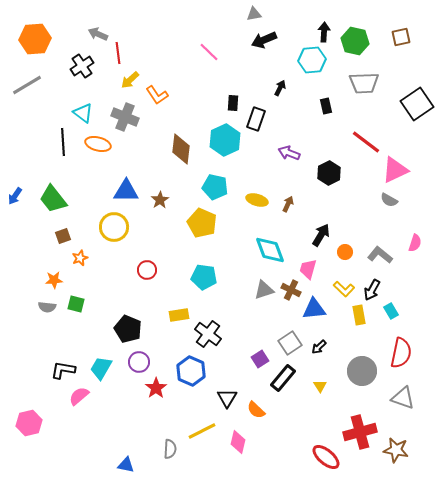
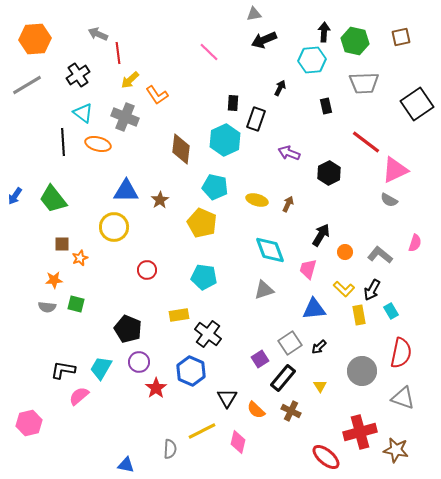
black cross at (82, 66): moved 4 px left, 9 px down
brown square at (63, 236): moved 1 px left, 8 px down; rotated 21 degrees clockwise
brown cross at (291, 290): moved 121 px down
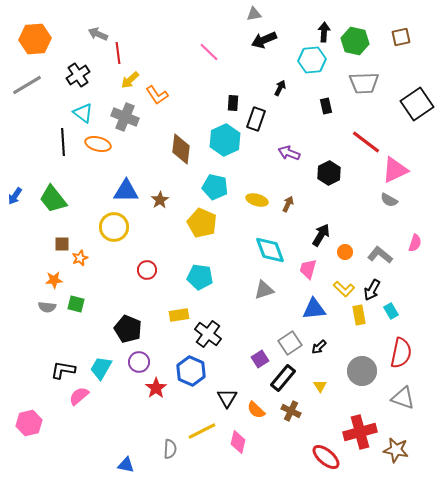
cyan pentagon at (204, 277): moved 4 px left
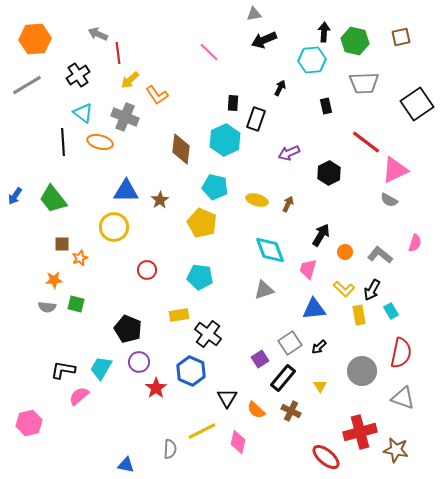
orange ellipse at (98, 144): moved 2 px right, 2 px up
purple arrow at (289, 153): rotated 45 degrees counterclockwise
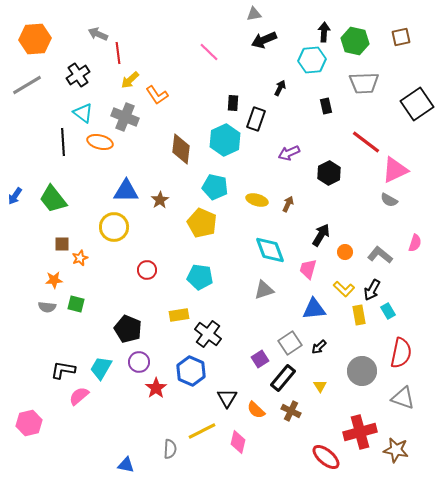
cyan rectangle at (391, 311): moved 3 px left
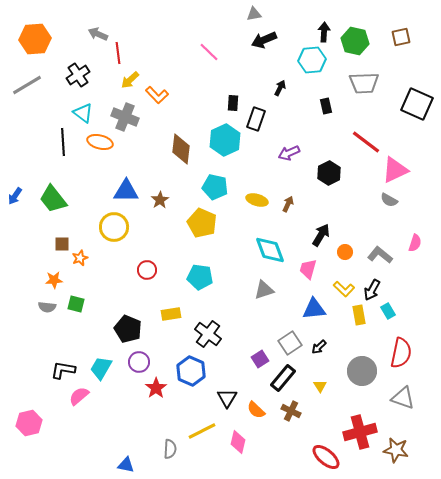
orange L-shape at (157, 95): rotated 10 degrees counterclockwise
black square at (417, 104): rotated 32 degrees counterclockwise
yellow rectangle at (179, 315): moved 8 px left, 1 px up
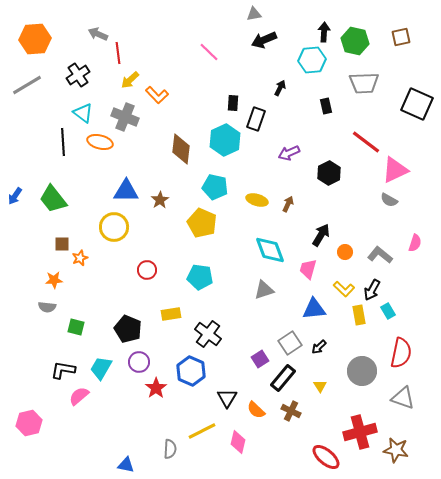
green square at (76, 304): moved 23 px down
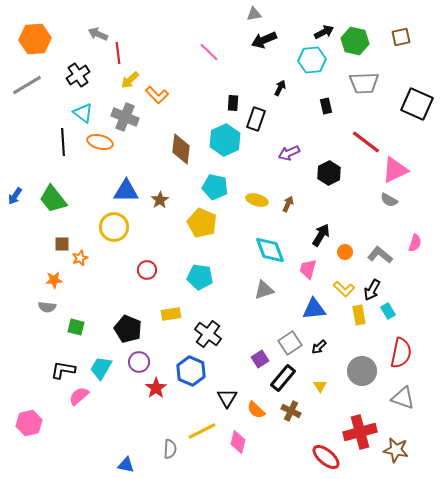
black arrow at (324, 32): rotated 60 degrees clockwise
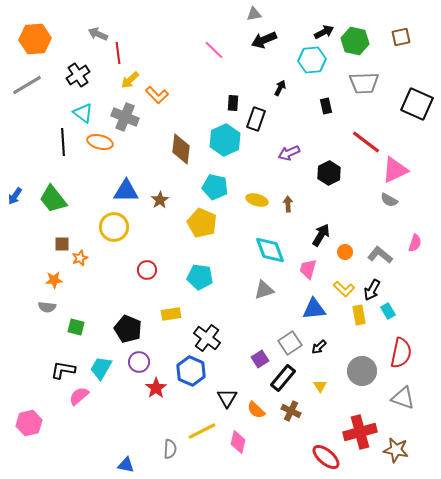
pink line at (209, 52): moved 5 px right, 2 px up
brown arrow at (288, 204): rotated 28 degrees counterclockwise
black cross at (208, 334): moved 1 px left, 4 px down
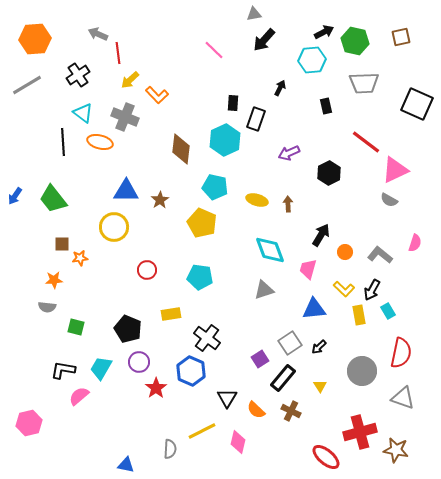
black arrow at (264, 40): rotated 25 degrees counterclockwise
orange star at (80, 258): rotated 14 degrees clockwise
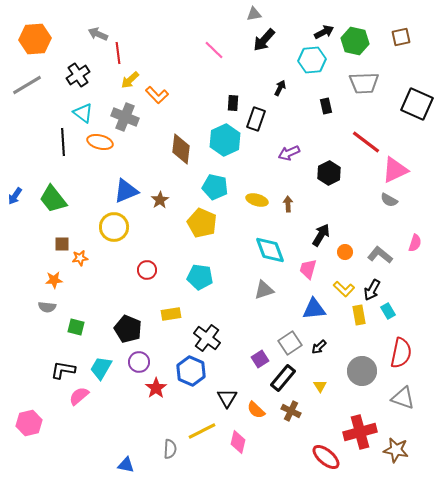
blue triangle at (126, 191): rotated 24 degrees counterclockwise
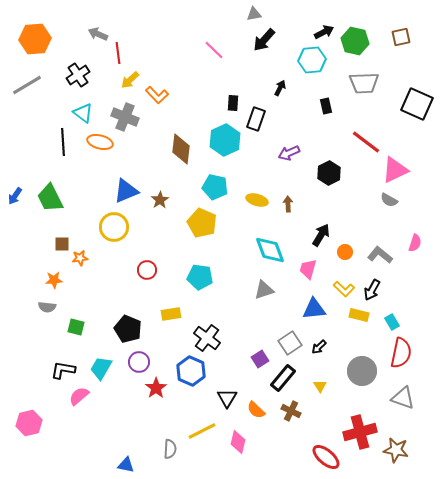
green trapezoid at (53, 199): moved 3 px left, 1 px up; rotated 12 degrees clockwise
cyan rectangle at (388, 311): moved 4 px right, 11 px down
yellow rectangle at (359, 315): rotated 66 degrees counterclockwise
